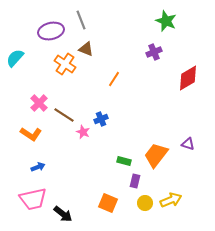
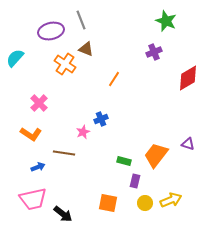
brown line: moved 38 px down; rotated 25 degrees counterclockwise
pink star: rotated 24 degrees clockwise
orange square: rotated 12 degrees counterclockwise
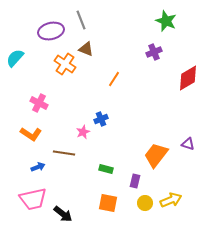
pink cross: rotated 18 degrees counterclockwise
green rectangle: moved 18 px left, 8 px down
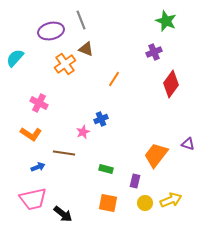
orange cross: rotated 20 degrees clockwise
red diamond: moved 17 px left, 6 px down; rotated 24 degrees counterclockwise
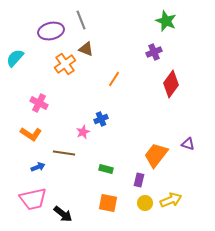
purple rectangle: moved 4 px right, 1 px up
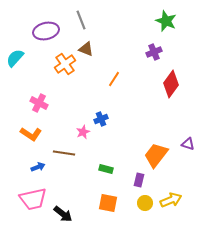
purple ellipse: moved 5 px left
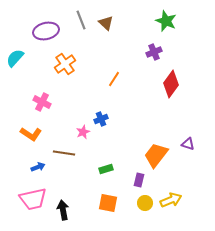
brown triangle: moved 20 px right, 26 px up; rotated 21 degrees clockwise
pink cross: moved 3 px right, 1 px up
green rectangle: rotated 32 degrees counterclockwise
black arrow: moved 4 px up; rotated 138 degrees counterclockwise
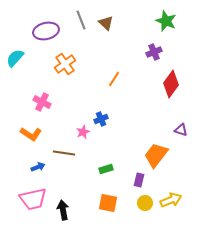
purple triangle: moved 7 px left, 14 px up
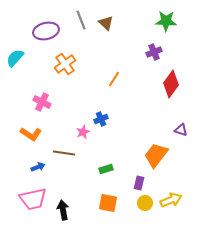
green star: rotated 20 degrees counterclockwise
purple rectangle: moved 3 px down
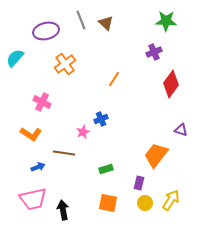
yellow arrow: rotated 35 degrees counterclockwise
